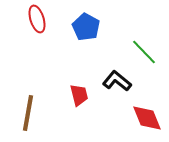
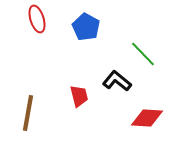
green line: moved 1 px left, 2 px down
red trapezoid: moved 1 px down
red diamond: rotated 64 degrees counterclockwise
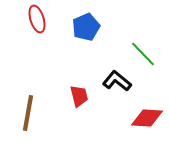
blue pentagon: rotated 20 degrees clockwise
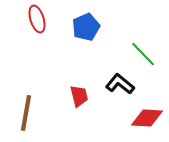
black L-shape: moved 3 px right, 3 px down
brown line: moved 2 px left
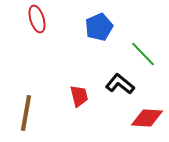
blue pentagon: moved 13 px right
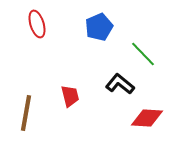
red ellipse: moved 5 px down
red trapezoid: moved 9 px left
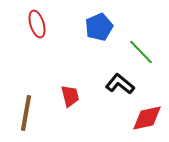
green line: moved 2 px left, 2 px up
red diamond: rotated 16 degrees counterclockwise
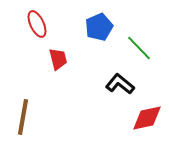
red ellipse: rotated 8 degrees counterclockwise
green line: moved 2 px left, 4 px up
red trapezoid: moved 12 px left, 37 px up
brown line: moved 3 px left, 4 px down
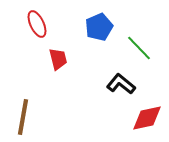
black L-shape: moved 1 px right
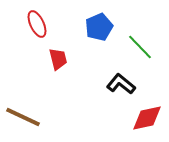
green line: moved 1 px right, 1 px up
brown line: rotated 75 degrees counterclockwise
